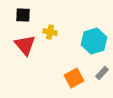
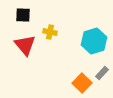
orange square: moved 8 px right, 5 px down; rotated 18 degrees counterclockwise
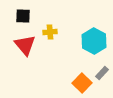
black square: moved 1 px down
yellow cross: rotated 16 degrees counterclockwise
cyan hexagon: rotated 15 degrees counterclockwise
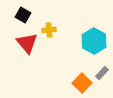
black square: moved 1 px up; rotated 28 degrees clockwise
yellow cross: moved 1 px left, 2 px up
red triangle: moved 2 px right, 2 px up
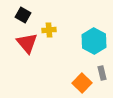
gray rectangle: rotated 56 degrees counterclockwise
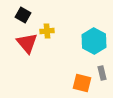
yellow cross: moved 2 px left, 1 px down
orange square: rotated 30 degrees counterclockwise
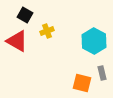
black square: moved 2 px right
yellow cross: rotated 16 degrees counterclockwise
red triangle: moved 10 px left, 2 px up; rotated 20 degrees counterclockwise
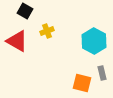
black square: moved 4 px up
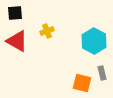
black square: moved 10 px left, 2 px down; rotated 35 degrees counterclockwise
